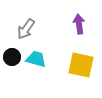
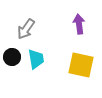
cyan trapezoid: rotated 65 degrees clockwise
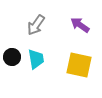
purple arrow: moved 1 px right, 1 px down; rotated 48 degrees counterclockwise
gray arrow: moved 10 px right, 4 px up
yellow square: moved 2 px left
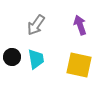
purple arrow: rotated 36 degrees clockwise
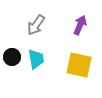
purple arrow: rotated 42 degrees clockwise
